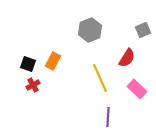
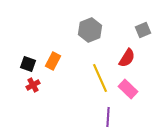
pink rectangle: moved 9 px left
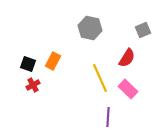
gray hexagon: moved 2 px up; rotated 25 degrees counterclockwise
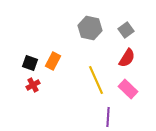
gray square: moved 17 px left; rotated 14 degrees counterclockwise
black square: moved 2 px right, 1 px up
yellow line: moved 4 px left, 2 px down
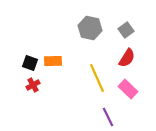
orange rectangle: rotated 60 degrees clockwise
yellow line: moved 1 px right, 2 px up
purple line: rotated 30 degrees counterclockwise
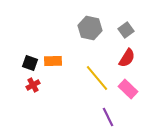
yellow line: rotated 16 degrees counterclockwise
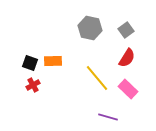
purple line: rotated 48 degrees counterclockwise
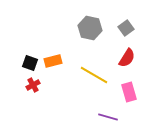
gray square: moved 2 px up
orange rectangle: rotated 12 degrees counterclockwise
yellow line: moved 3 px left, 3 px up; rotated 20 degrees counterclockwise
pink rectangle: moved 1 px right, 3 px down; rotated 30 degrees clockwise
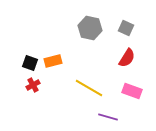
gray square: rotated 28 degrees counterclockwise
yellow line: moved 5 px left, 13 px down
pink rectangle: moved 3 px right, 1 px up; rotated 54 degrees counterclockwise
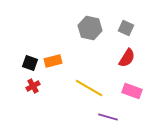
red cross: moved 1 px down
